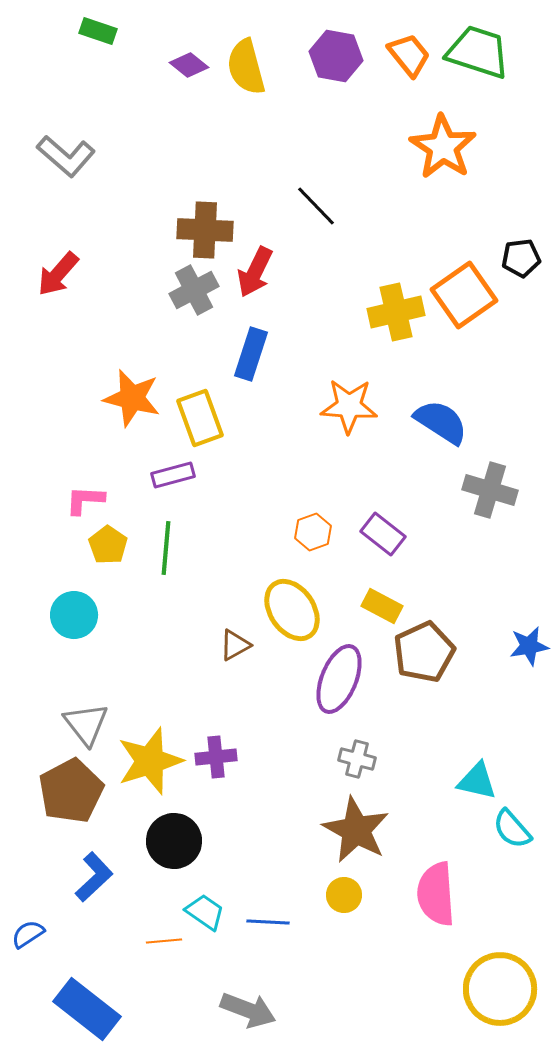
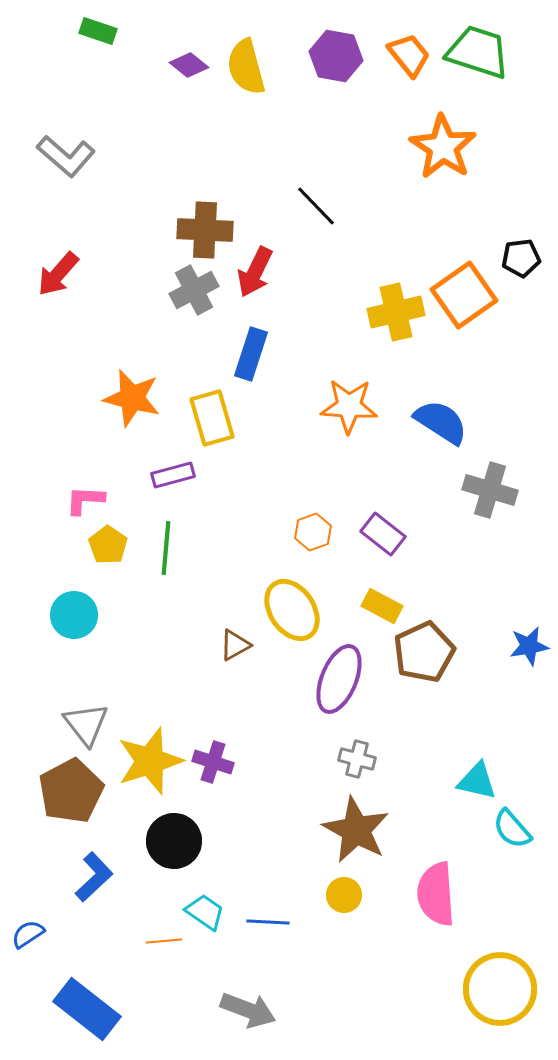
yellow rectangle at (200, 418): moved 12 px right; rotated 4 degrees clockwise
purple cross at (216, 757): moved 3 px left, 5 px down; rotated 24 degrees clockwise
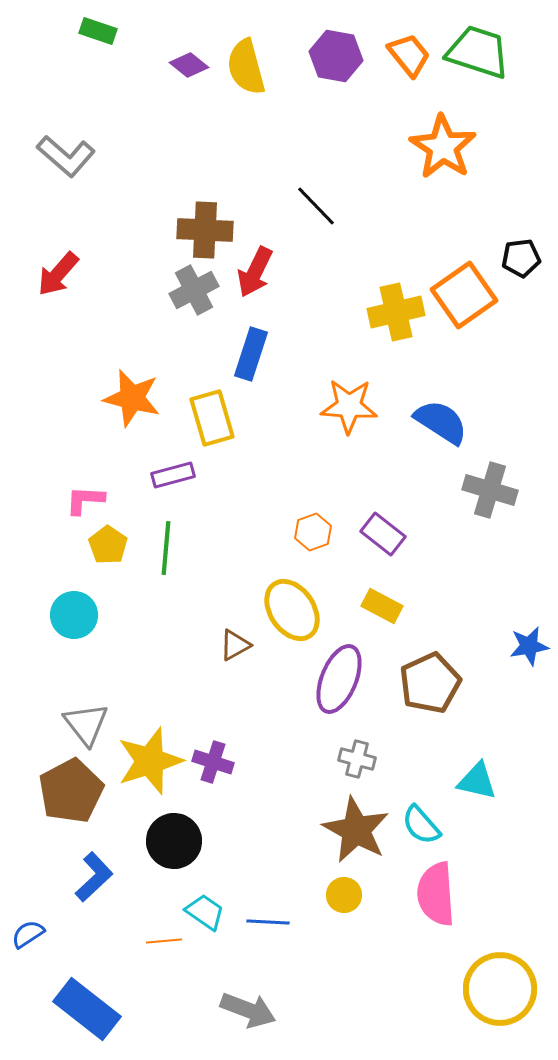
brown pentagon at (424, 652): moved 6 px right, 31 px down
cyan semicircle at (512, 829): moved 91 px left, 4 px up
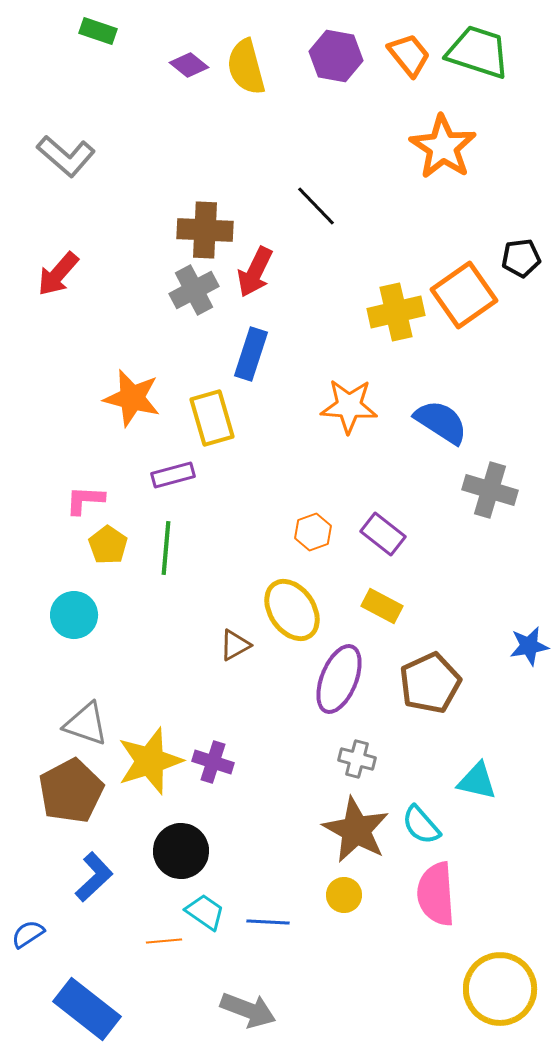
gray triangle at (86, 724): rotated 33 degrees counterclockwise
black circle at (174, 841): moved 7 px right, 10 px down
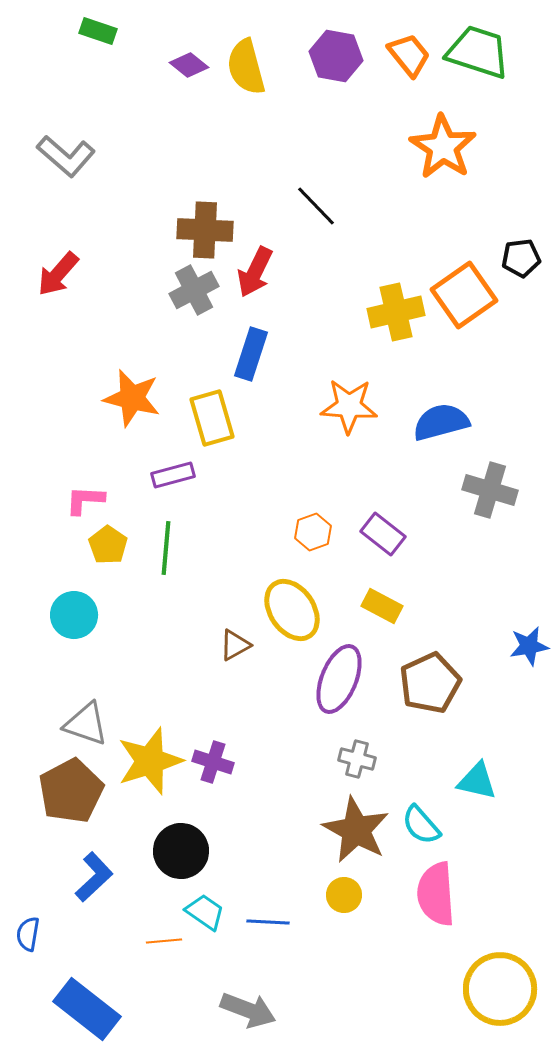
blue semicircle at (441, 422): rotated 48 degrees counterclockwise
blue semicircle at (28, 934): rotated 48 degrees counterclockwise
